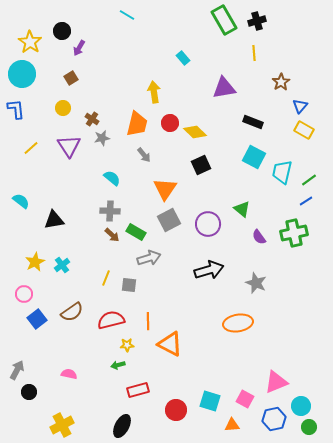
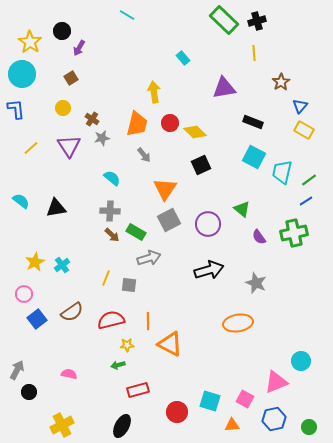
green rectangle at (224, 20): rotated 16 degrees counterclockwise
black triangle at (54, 220): moved 2 px right, 12 px up
cyan circle at (301, 406): moved 45 px up
red circle at (176, 410): moved 1 px right, 2 px down
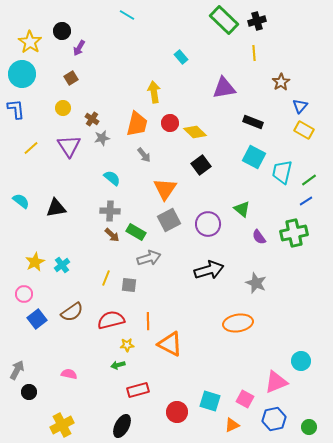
cyan rectangle at (183, 58): moved 2 px left, 1 px up
black square at (201, 165): rotated 12 degrees counterclockwise
orange triangle at (232, 425): rotated 21 degrees counterclockwise
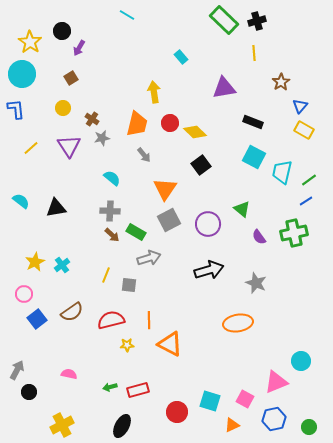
yellow line at (106, 278): moved 3 px up
orange line at (148, 321): moved 1 px right, 1 px up
green arrow at (118, 365): moved 8 px left, 22 px down
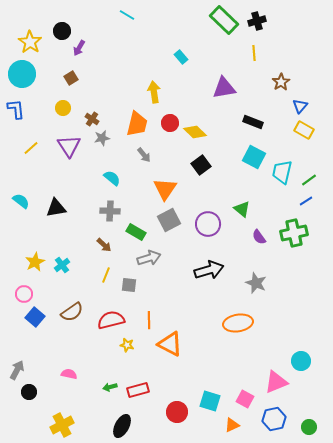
brown arrow at (112, 235): moved 8 px left, 10 px down
blue square at (37, 319): moved 2 px left, 2 px up; rotated 12 degrees counterclockwise
yellow star at (127, 345): rotated 16 degrees clockwise
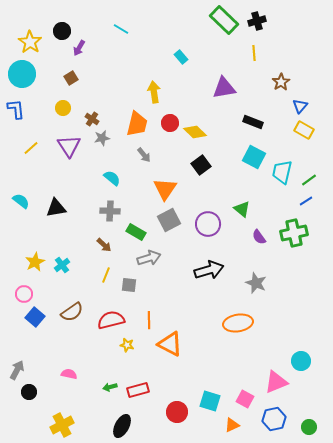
cyan line at (127, 15): moved 6 px left, 14 px down
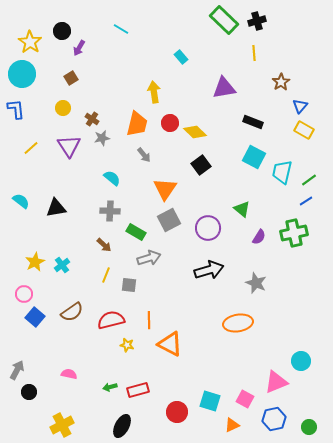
purple circle at (208, 224): moved 4 px down
purple semicircle at (259, 237): rotated 112 degrees counterclockwise
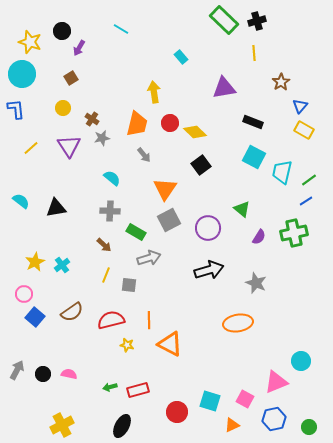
yellow star at (30, 42): rotated 15 degrees counterclockwise
black circle at (29, 392): moved 14 px right, 18 px up
